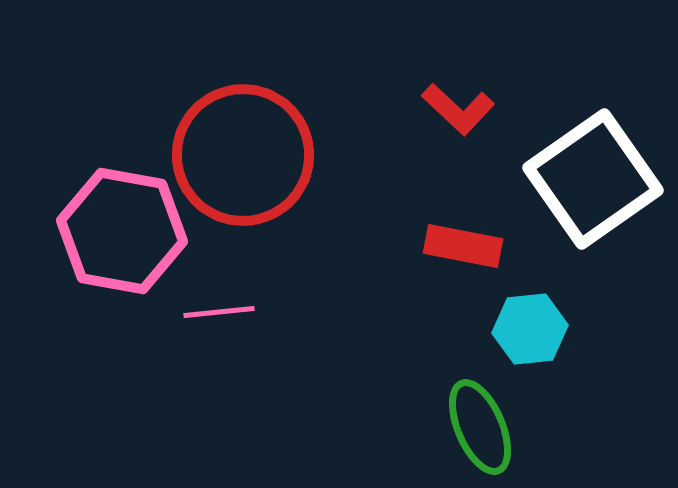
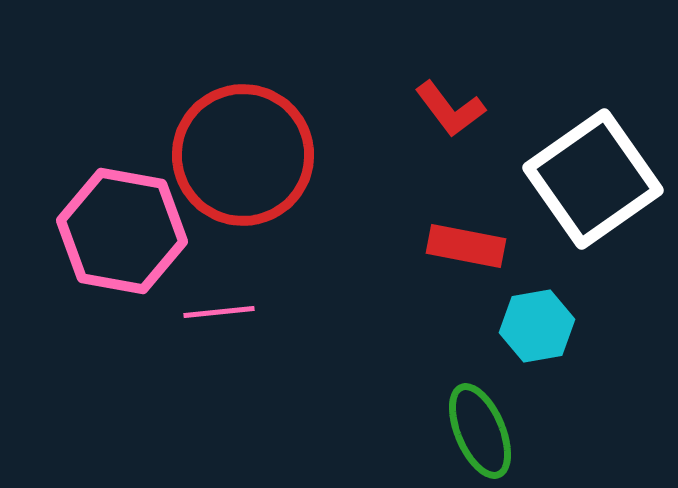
red L-shape: moved 8 px left; rotated 10 degrees clockwise
red rectangle: moved 3 px right
cyan hexagon: moved 7 px right, 3 px up; rotated 4 degrees counterclockwise
green ellipse: moved 4 px down
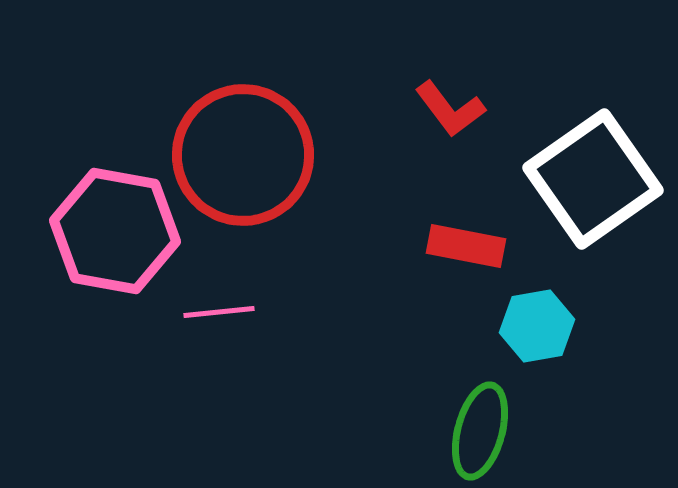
pink hexagon: moved 7 px left
green ellipse: rotated 38 degrees clockwise
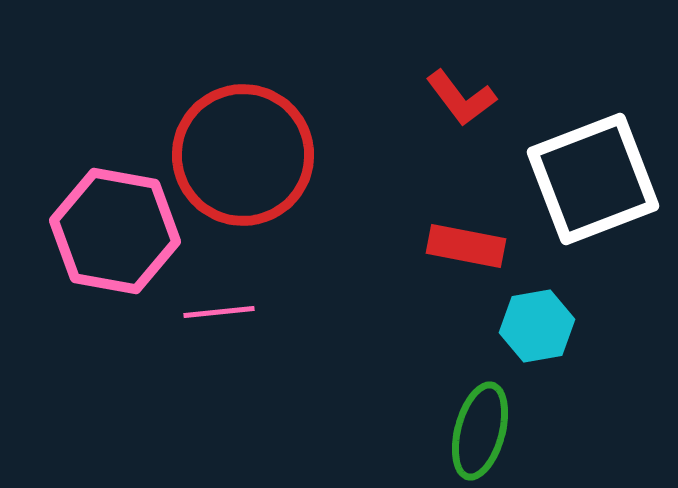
red L-shape: moved 11 px right, 11 px up
white square: rotated 14 degrees clockwise
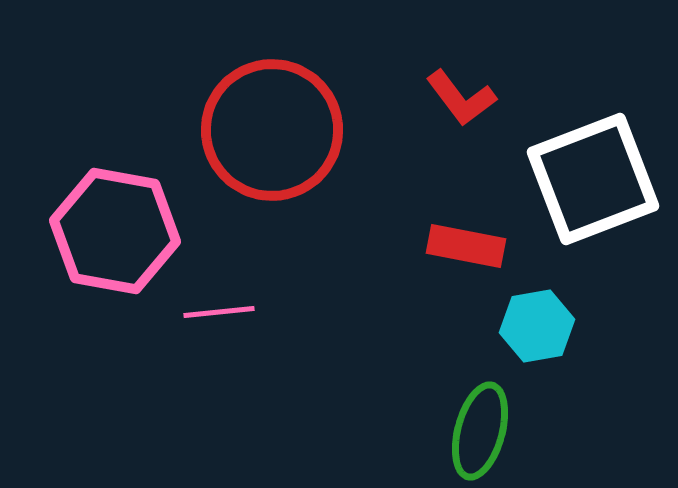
red circle: moved 29 px right, 25 px up
